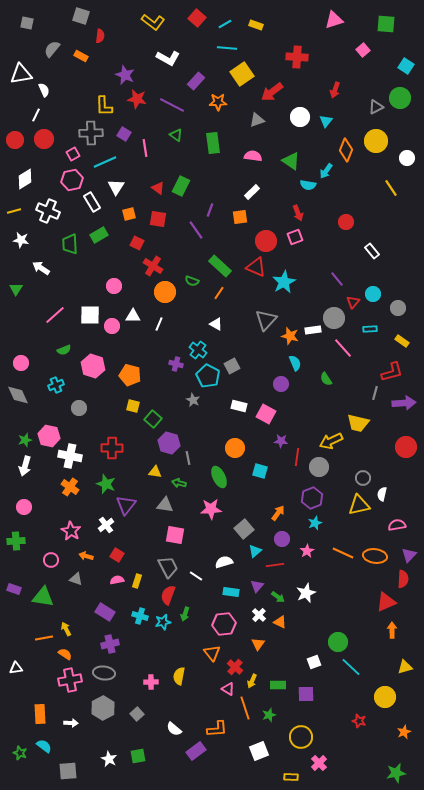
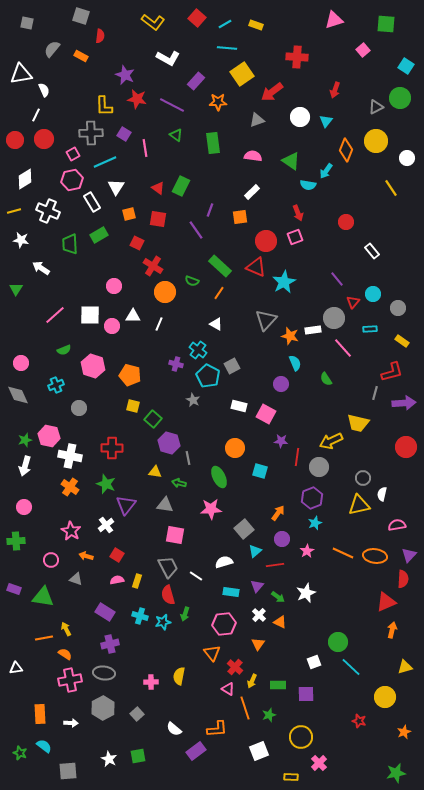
red semicircle at (168, 595): rotated 36 degrees counterclockwise
orange arrow at (392, 630): rotated 14 degrees clockwise
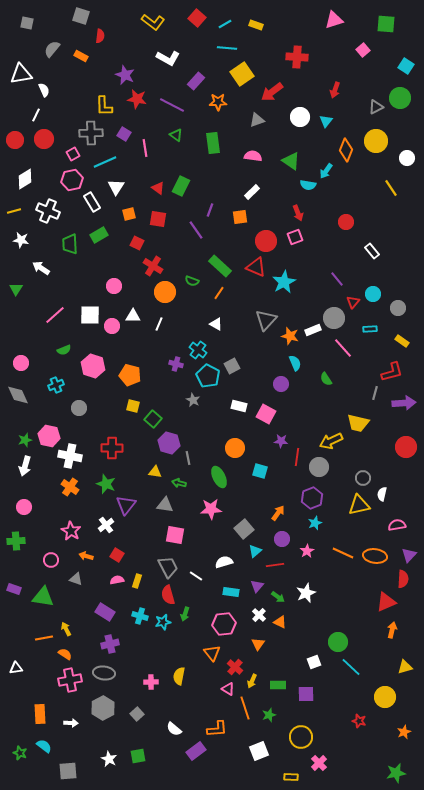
white rectangle at (313, 330): rotated 14 degrees counterclockwise
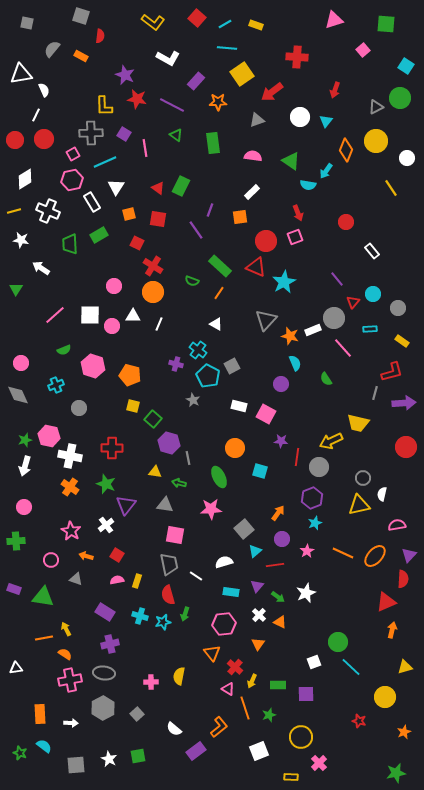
orange circle at (165, 292): moved 12 px left
orange ellipse at (375, 556): rotated 55 degrees counterclockwise
gray trapezoid at (168, 567): moved 1 px right, 3 px up; rotated 15 degrees clockwise
orange L-shape at (217, 729): moved 2 px right, 2 px up; rotated 35 degrees counterclockwise
gray square at (68, 771): moved 8 px right, 6 px up
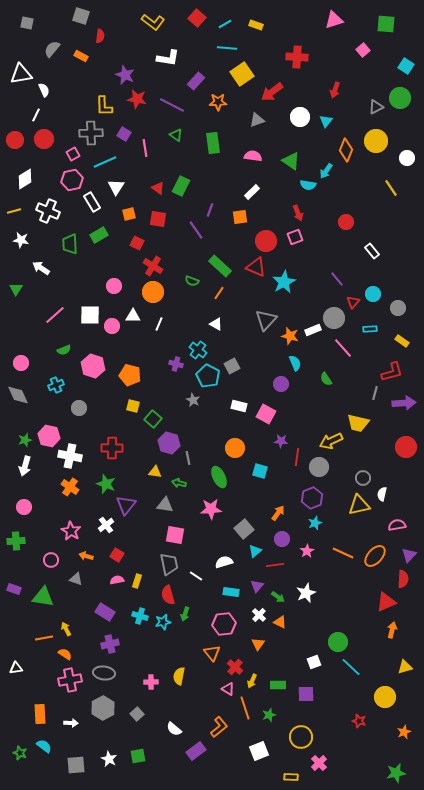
white L-shape at (168, 58): rotated 20 degrees counterclockwise
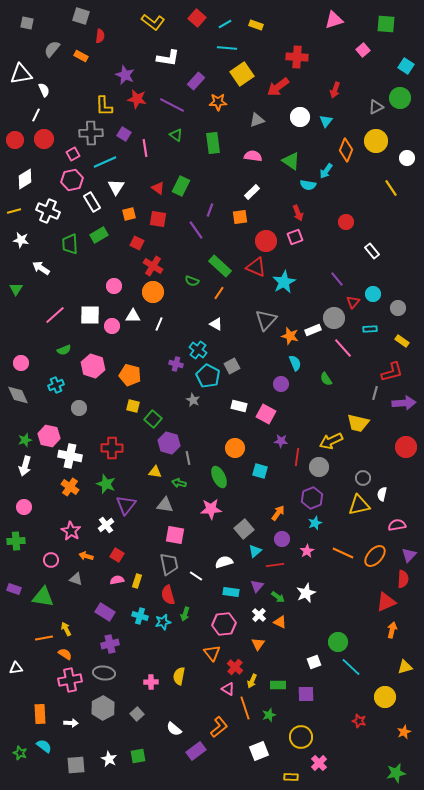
red arrow at (272, 92): moved 6 px right, 5 px up
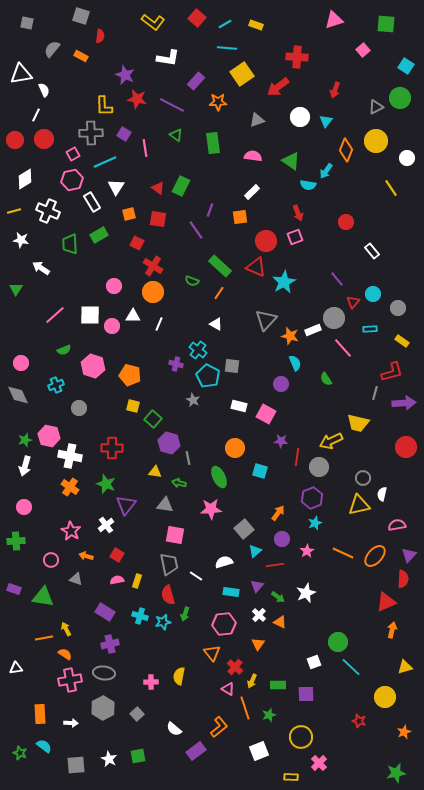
gray square at (232, 366): rotated 35 degrees clockwise
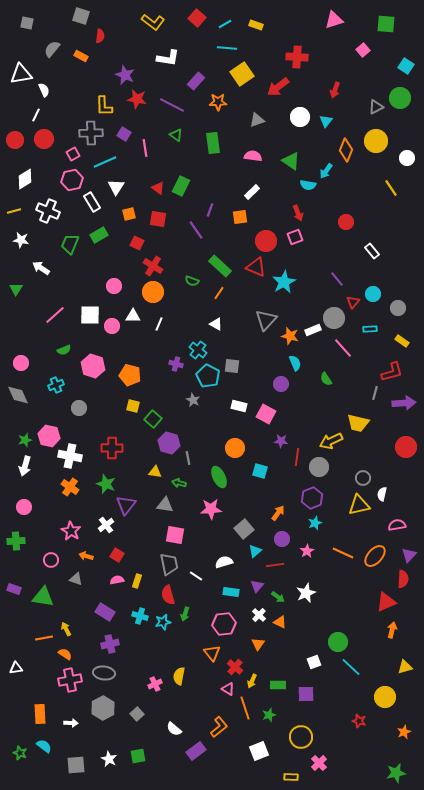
green trapezoid at (70, 244): rotated 25 degrees clockwise
pink cross at (151, 682): moved 4 px right, 2 px down; rotated 24 degrees counterclockwise
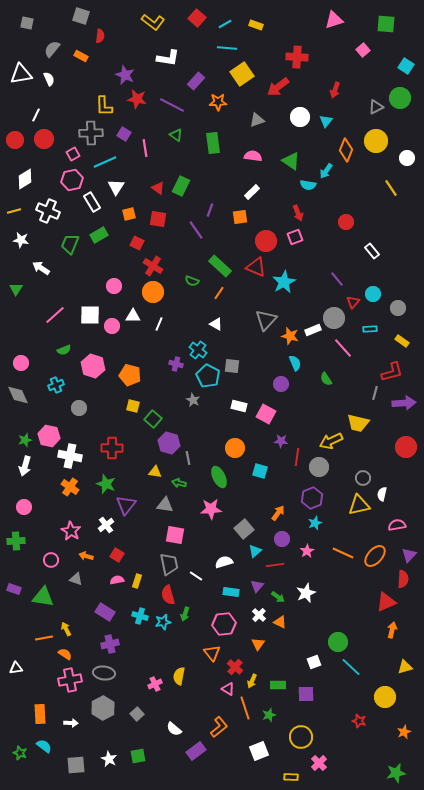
white semicircle at (44, 90): moved 5 px right, 11 px up
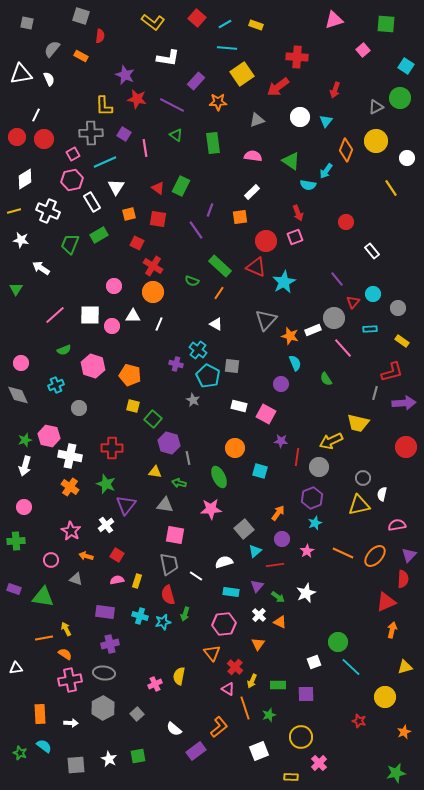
red circle at (15, 140): moved 2 px right, 3 px up
purple rectangle at (105, 612): rotated 24 degrees counterclockwise
